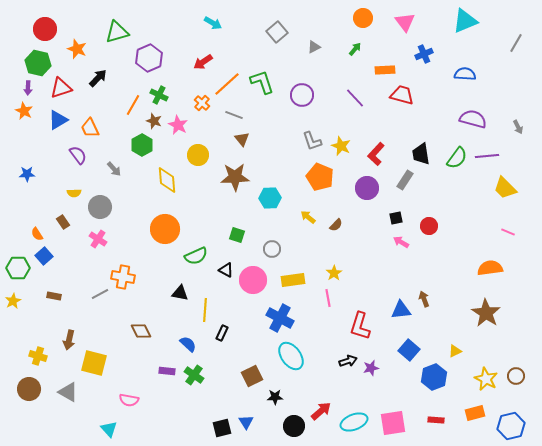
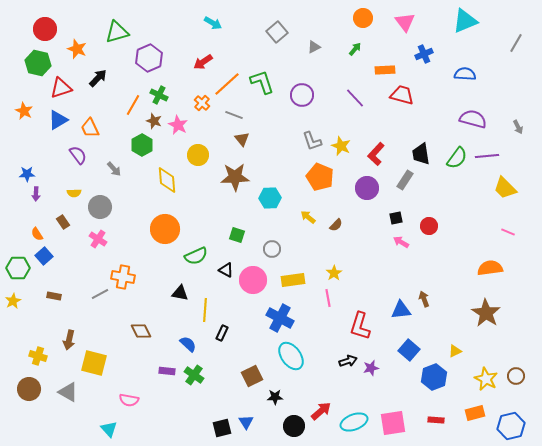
purple arrow at (28, 88): moved 8 px right, 106 px down
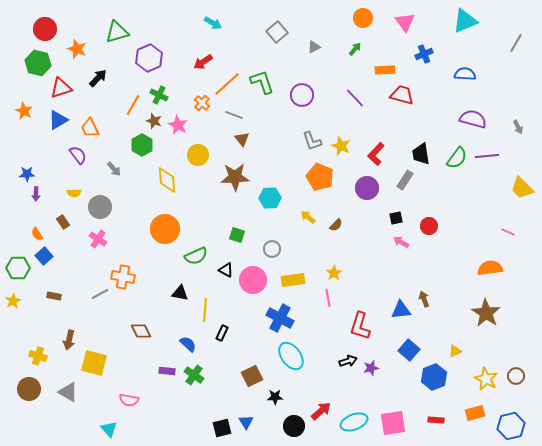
yellow trapezoid at (505, 188): moved 17 px right
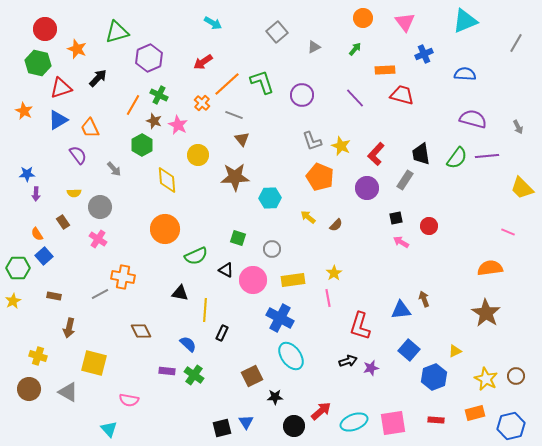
green square at (237, 235): moved 1 px right, 3 px down
brown arrow at (69, 340): moved 12 px up
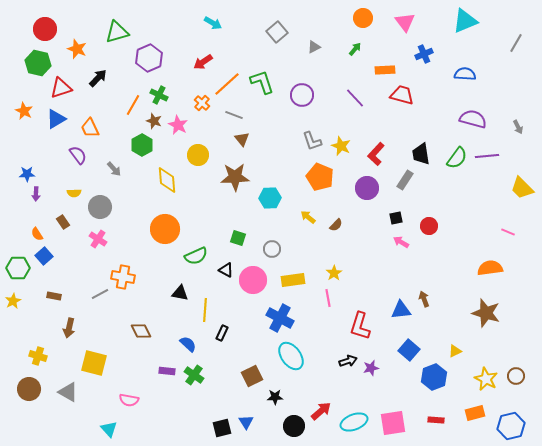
blue triangle at (58, 120): moved 2 px left, 1 px up
brown star at (486, 313): rotated 16 degrees counterclockwise
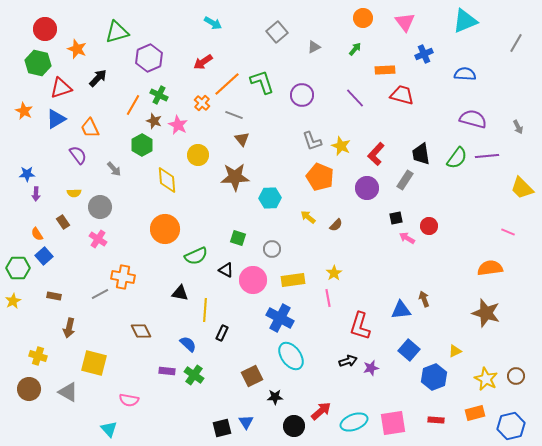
pink arrow at (401, 242): moved 6 px right, 4 px up
